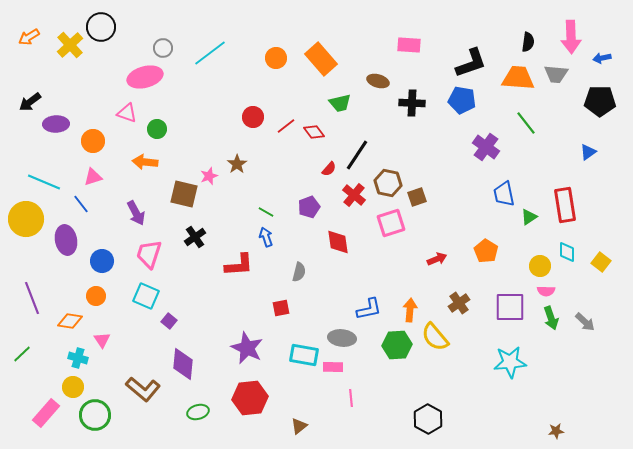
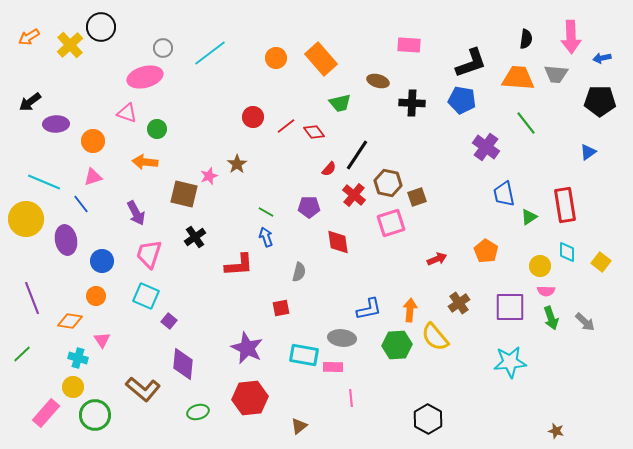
black semicircle at (528, 42): moved 2 px left, 3 px up
purple pentagon at (309, 207): rotated 20 degrees clockwise
brown star at (556, 431): rotated 21 degrees clockwise
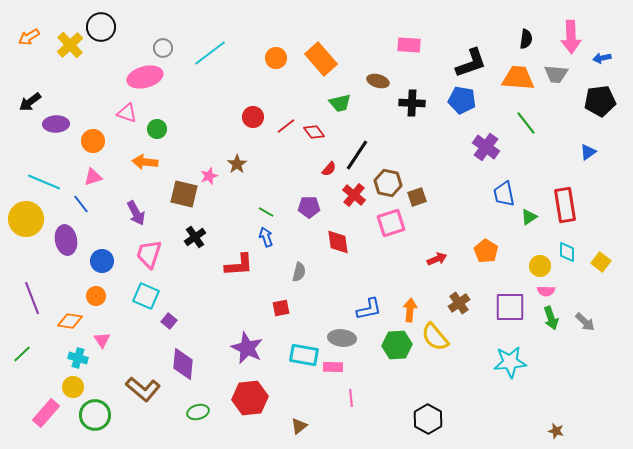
black pentagon at (600, 101): rotated 8 degrees counterclockwise
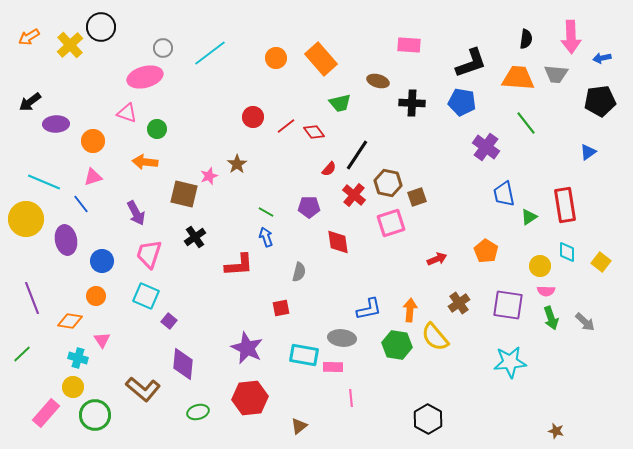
blue pentagon at (462, 100): moved 2 px down
purple square at (510, 307): moved 2 px left, 2 px up; rotated 8 degrees clockwise
green hexagon at (397, 345): rotated 12 degrees clockwise
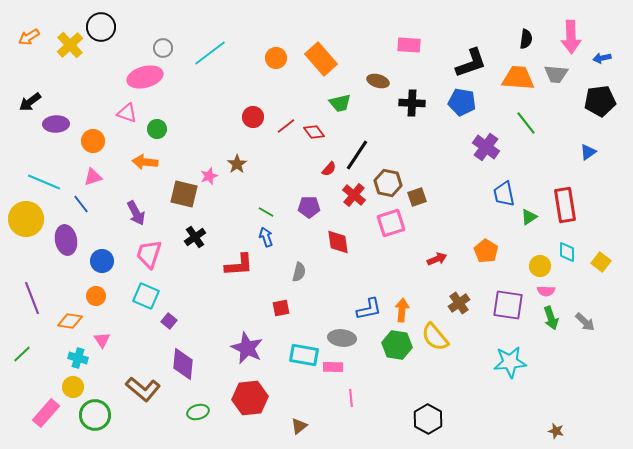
orange arrow at (410, 310): moved 8 px left
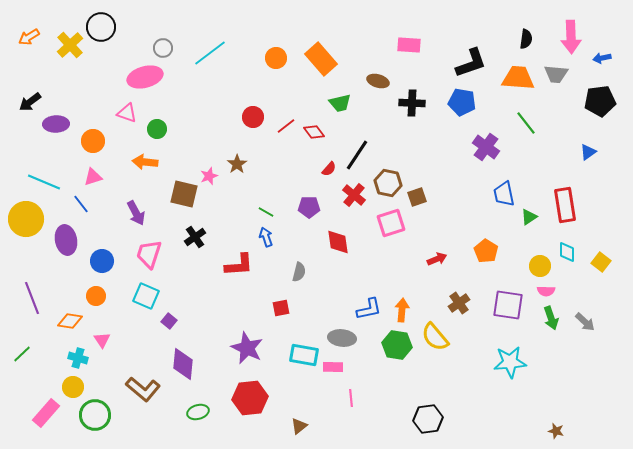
black hexagon at (428, 419): rotated 24 degrees clockwise
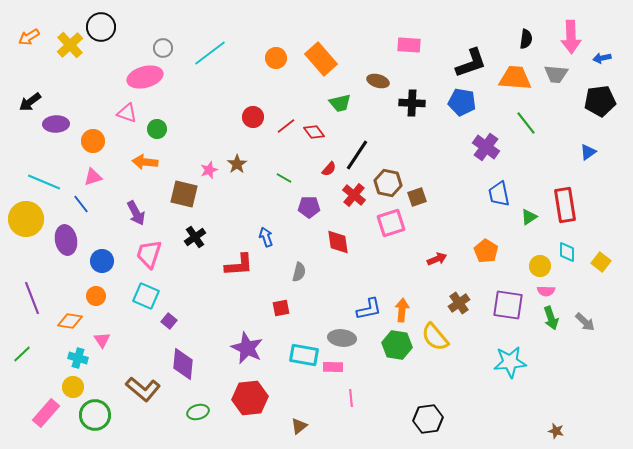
orange trapezoid at (518, 78): moved 3 px left
pink star at (209, 176): moved 6 px up
blue trapezoid at (504, 194): moved 5 px left
green line at (266, 212): moved 18 px right, 34 px up
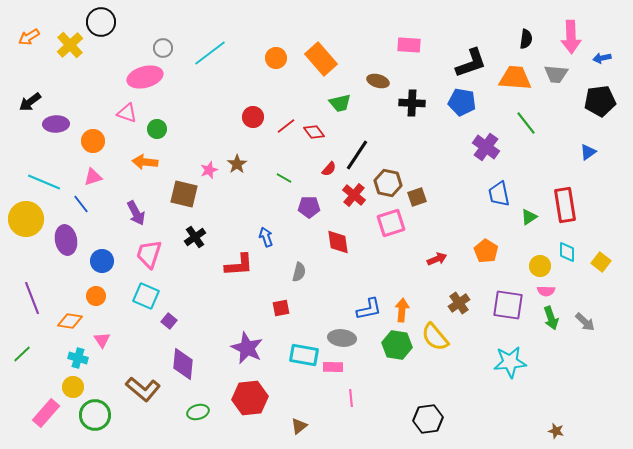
black circle at (101, 27): moved 5 px up
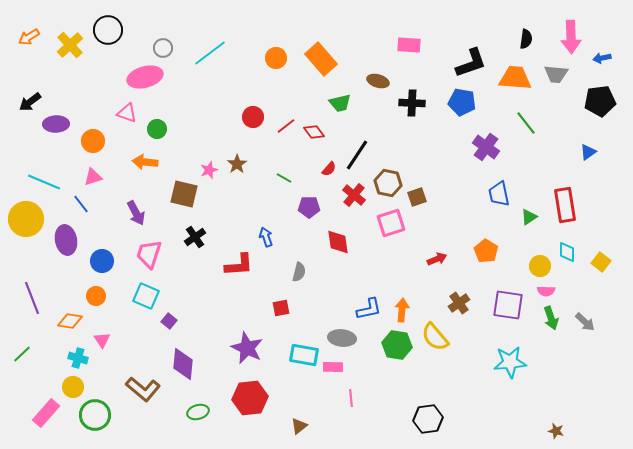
black circle at (101, 22): moved 7 px right, 8 px down
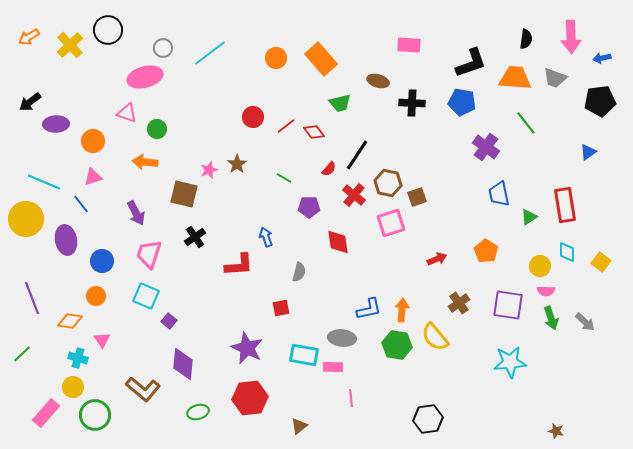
gray trapezoid at (556, 74): moved 1 px left, 4 px down; rotated 15 degrees clockwise
